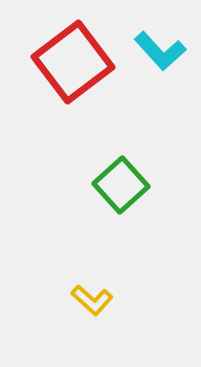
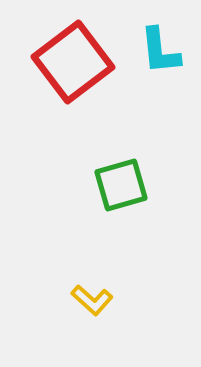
cyan L-shape: rotated 36 degrees clockwise
green square: rotated 26 degrees clockwise
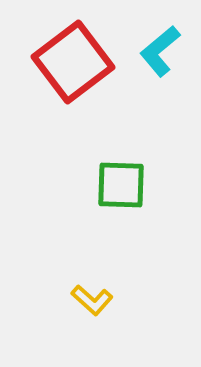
cyan L-shape: rotated 56 degrees clockwise
green square: rotated 18 degrees clockwise
